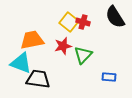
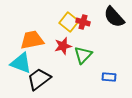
black semicircle: moved 1 px left; rotated 10 degrees counterclockwise
black trapezoid: moved 1 px right; rotated 45 degrees counterclockwise
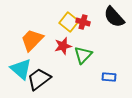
orange trapezoid: rotated 35 degrees counterclockwise
cyan triangle: moved 6 px down; rotated 20 degrees clockwise
